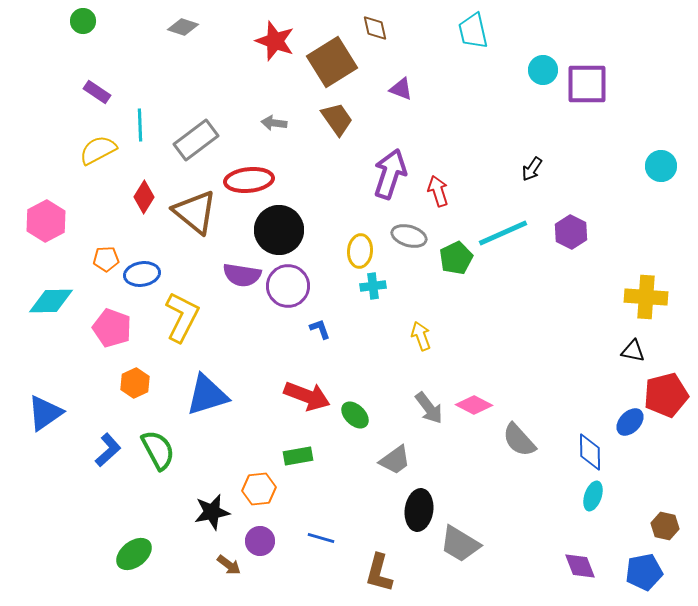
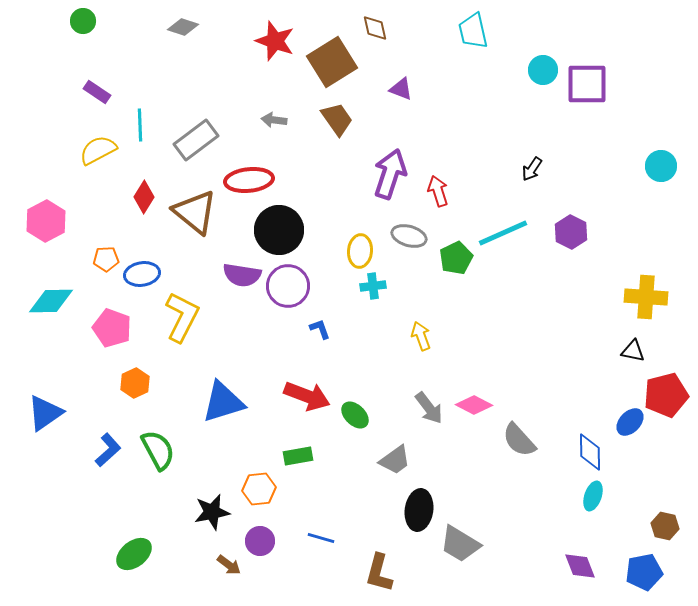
gray arrow at (274, 123): moved 3 px up
blue triangle at (207, 395): moved 16 px right, 7 px down
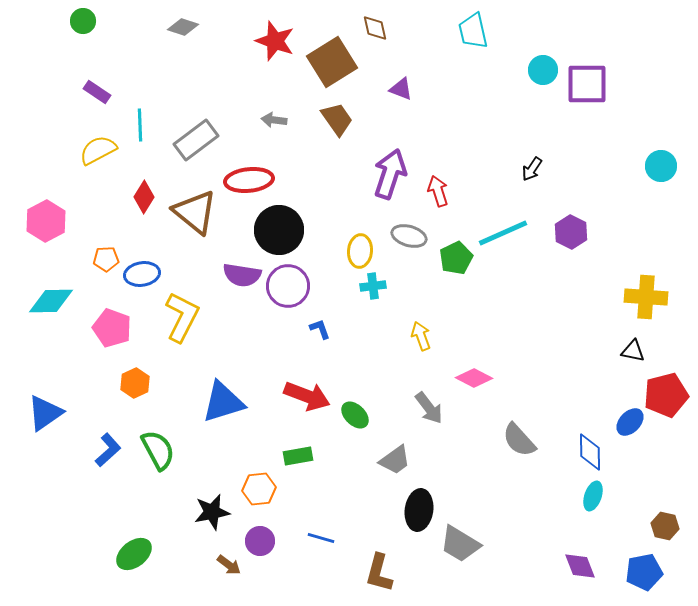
pink diamond at (474, 405): moved 27 px up
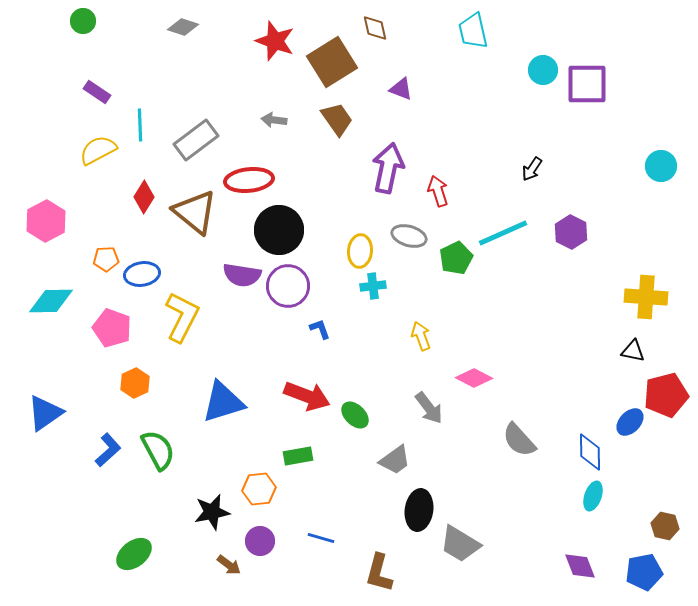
purple arrow at (390, 174): moved 2 px left, 6 px up; rotated 6 degrees counterclockwise
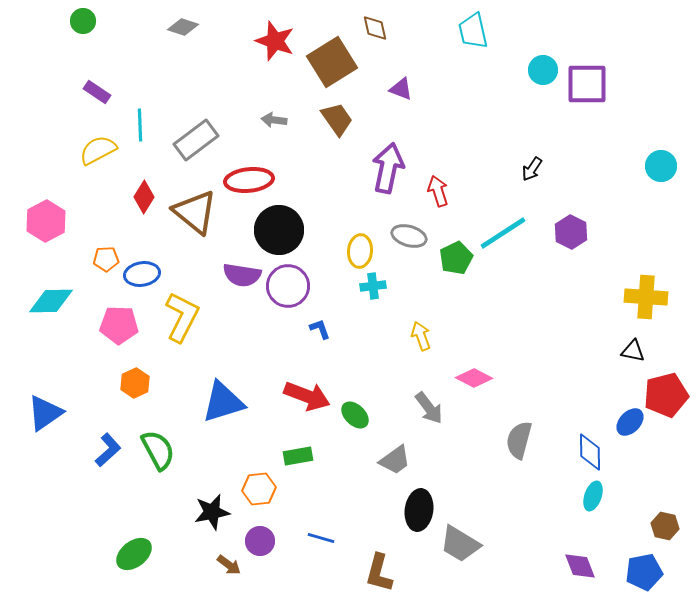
cyan line at (503, 233): rotated 9 degrees counterclockwise
pink pentagon at (112, 328): moved 7 px right, 3 px up; rotated 18 degrees counterclockwise
gray semicircle at (519, 440): rotated 57 degrees clockwise
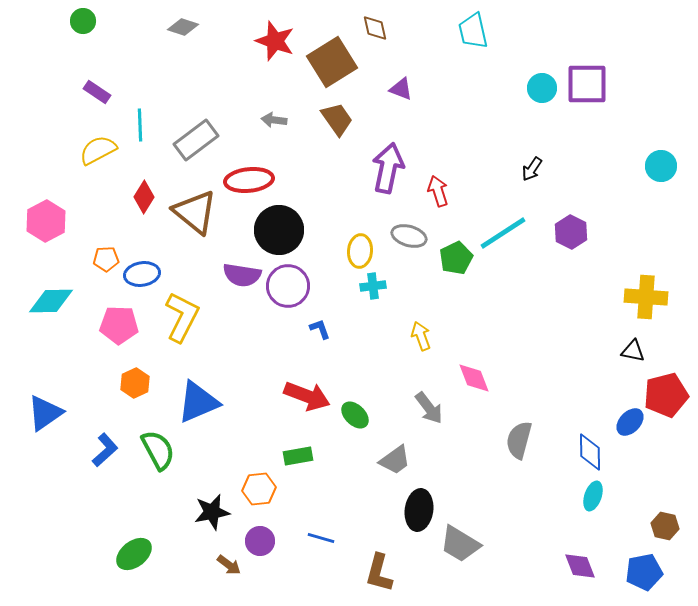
cyan circle at (543, 70): moved 1 px left, 18 px down
pink diamond at (474, 378): rotated 42 degrees clockwise
blue triangle at (223, 402): moved 25 px left; rotated 6 degrees counterclockwise
blue L-shape at (108, 450): moved 3 px left
